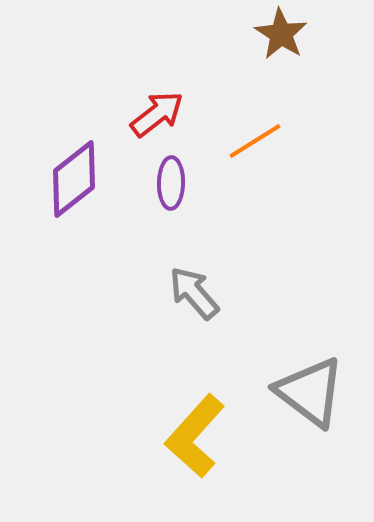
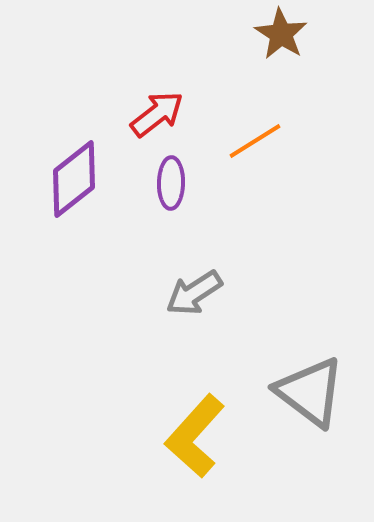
gray arrow: rotated 82 degrees counterclockwise
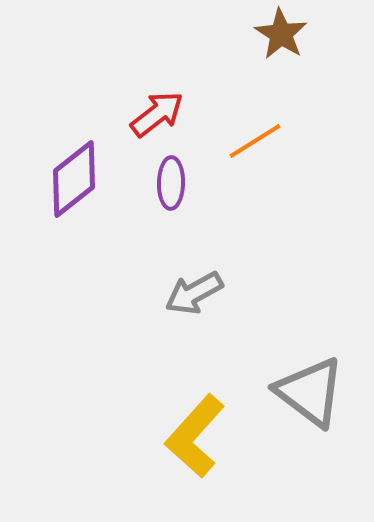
gray arrow: rotated 4 degrees clockwise
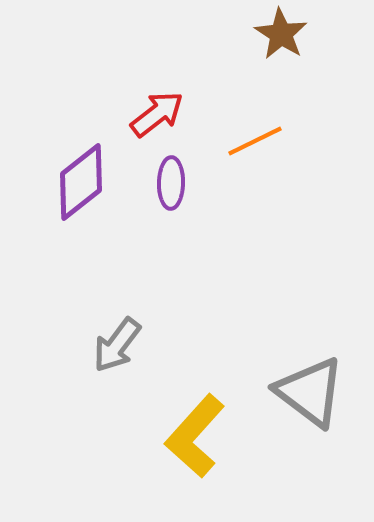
orange line: rotated 6 degrees clockwise
purple diamond: moved 7 px right, 3 px down
gray arrow: moved 77 px left, 52 px down; rotated 24 degrees counterclockwise
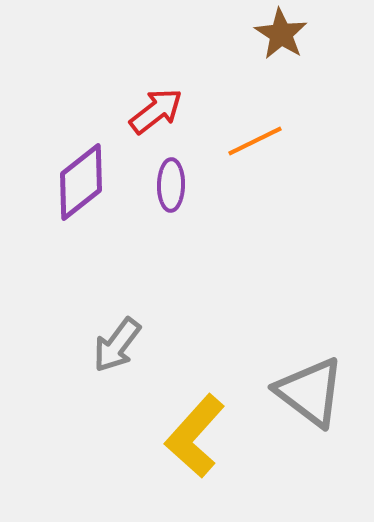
red arrow: moved 1 px left, 3 px up
purple ellipse: moved 2 px down
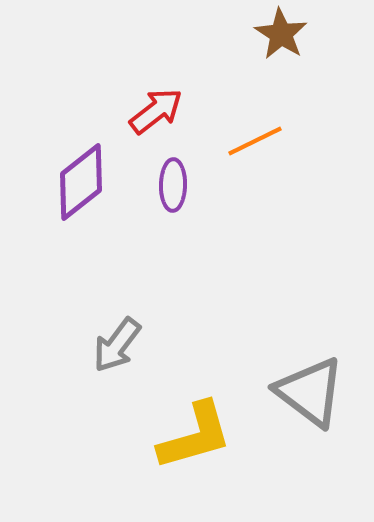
purple ellipse: moved 2 px right
yellow L-shape: rotated 148 degrees counterclockwise
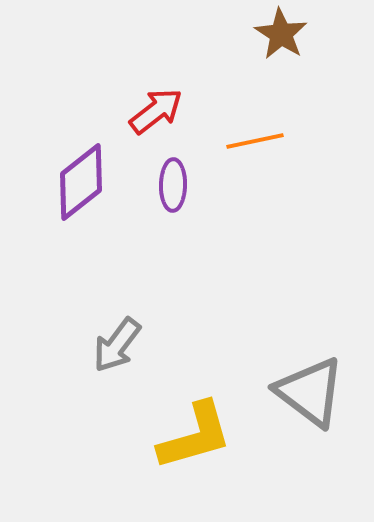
orange line: rotated 14 degrees clockwise
